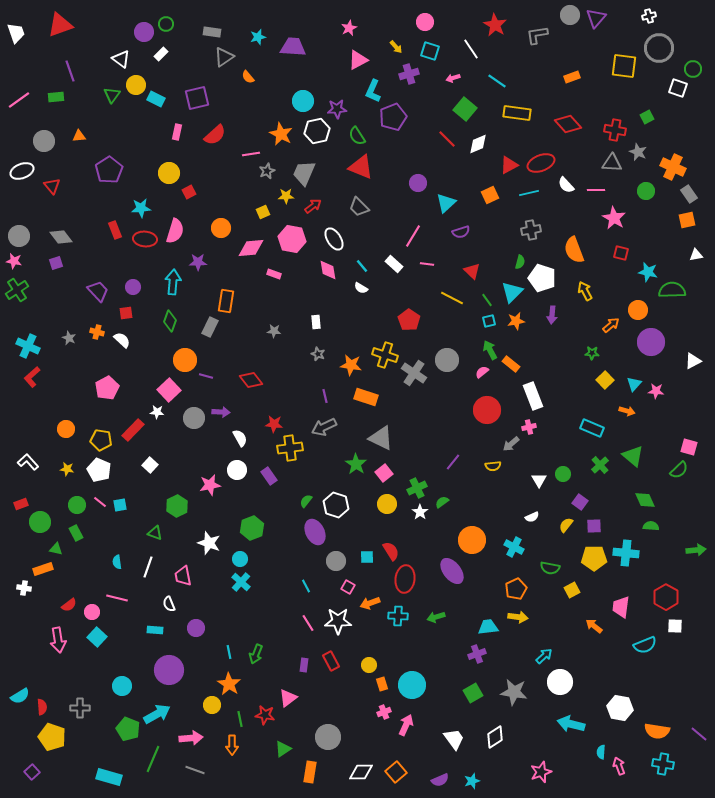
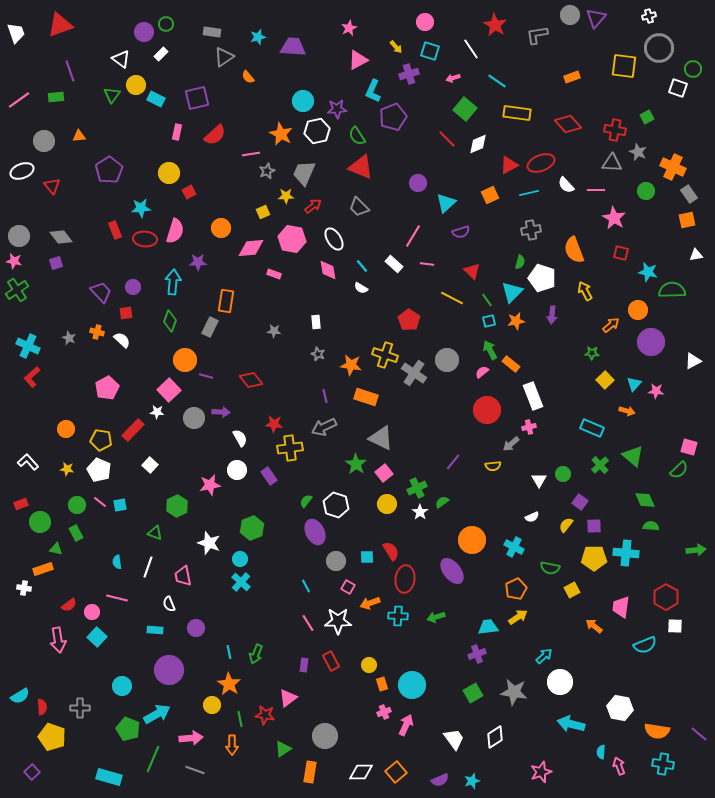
purple trapezoid at (98, 291): moved 3 px right, 1 px down
yellow arrow at (518, 617): rotated 42 degrees counterclockwise
gray circle at (328, 737): moved 3 px left, 1 px up
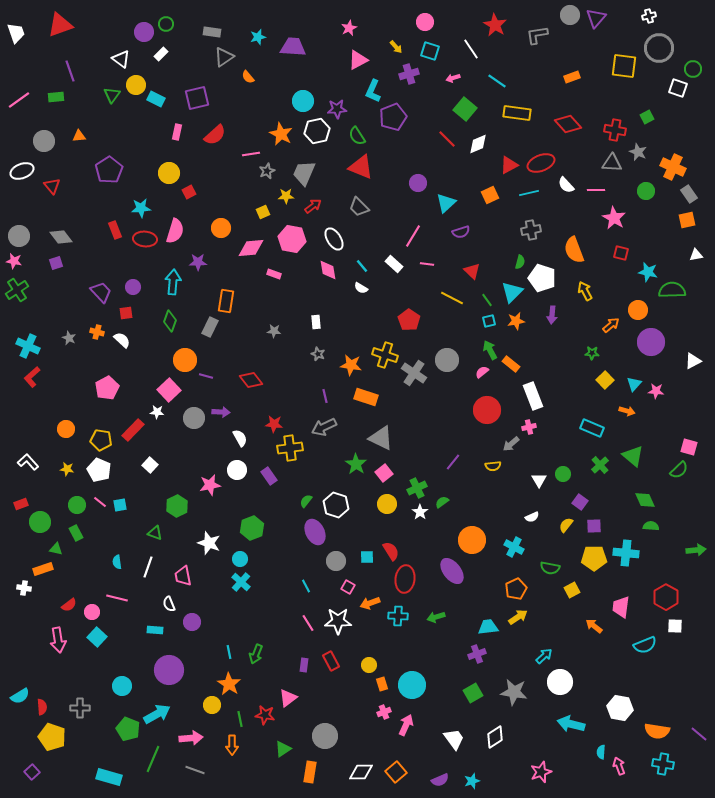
purple circle at (196, 628): moved 4 px left, 6 px up
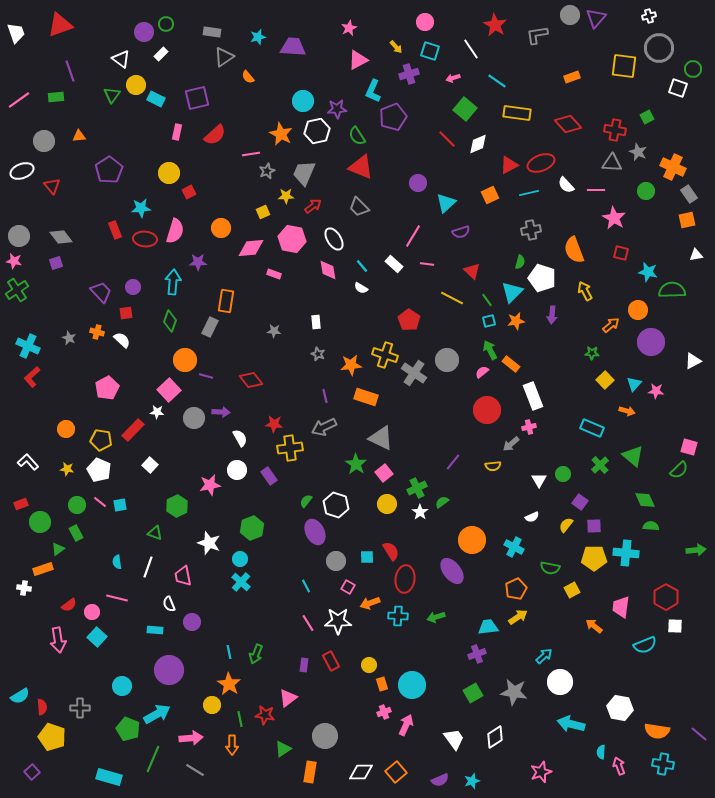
orange star at (351, 365): rotated 15 degrees counterclockwise
green triangle at (56, 549): moved 2 px right; rotated 48 degrees counterclockwise
gray line at (195, 770): rotated 12 degrees clockwise
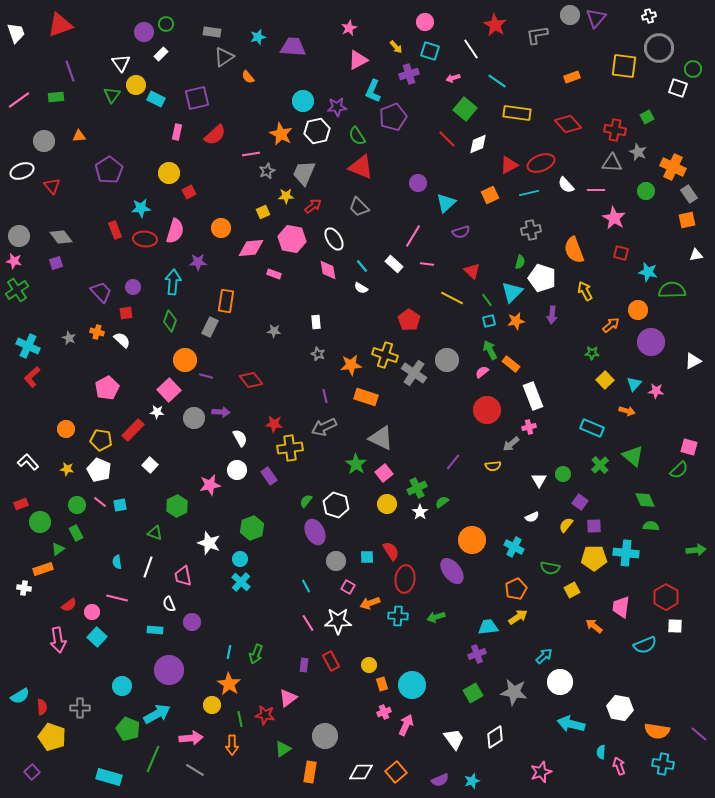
white triangle at (121, 59): moved 4 px down; rotated 18 degrees clockwise
purple star at (337, 109): moved 2 px up
cyan line at (229, 652): rotated 24 degrees clockwise
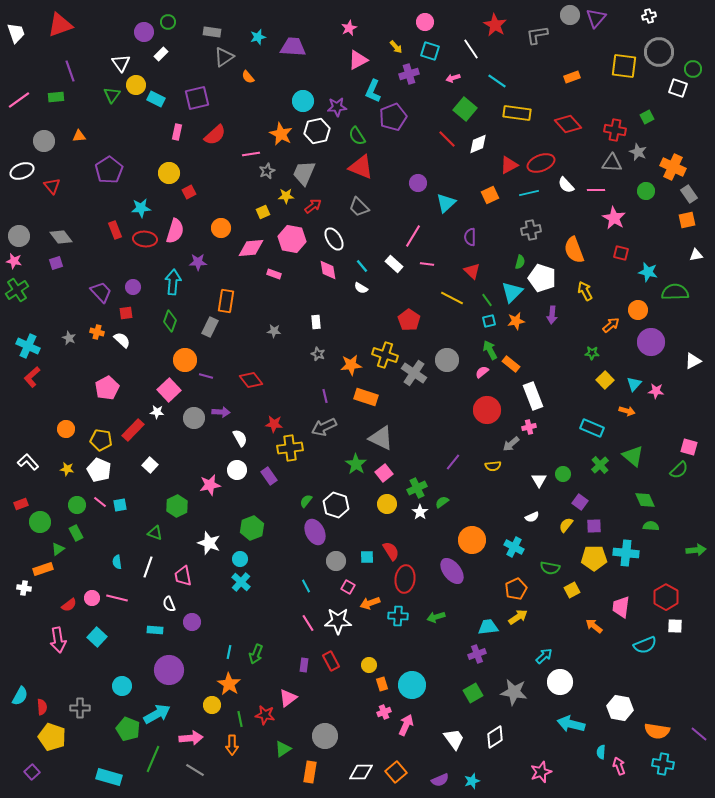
green circle at (166, 24): moved 2 px right, 2 px up
gray circle at (659, 48): moved 4 px down
purple semicircle at (461, 232): moved 9 px right, 5 px down; rotated 108 degrees clockwise
green semicircle at (672, 290): moved 3 px right, 2 px down
pink circle at (92, 612): moved 14 px up
cyan semicircle at (20, 696): rotated 30 degrees counterclockwise
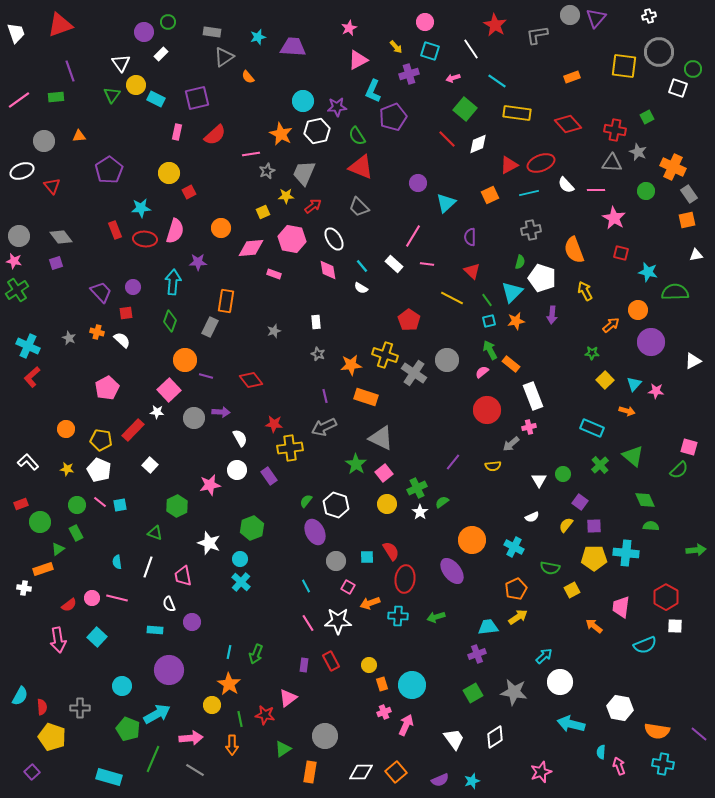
gray star at (274, 331): rotated 24 degrees counterclockwise
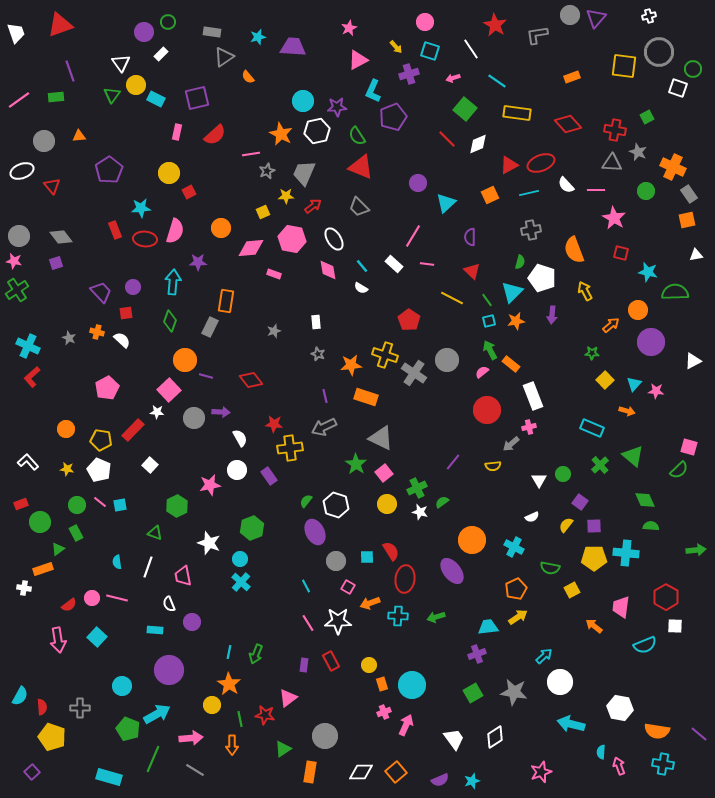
white star at (420, 512): rotated 21 degrees counterclockwise
